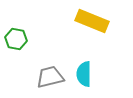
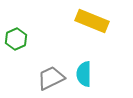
green hexagon: rotated 25 degrees clockwise
gray trapezoid: moved 1 px right, 1 px down; rotated 12 degrees counterclockwise
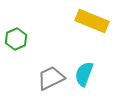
cyan semicircle: rotated 20 degrees clockwise
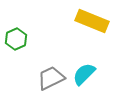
cyan semicircle: rotated 25 degrees clockwise
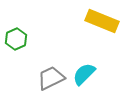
yellow rectangle: moved 10 px right
